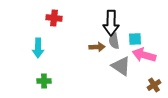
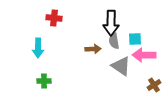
brown arrow: moved 4 px left, 2 px down
pink arrow: rotated 15 degrees counterclockwise
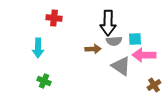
black arrow: moved 3 px left
gray semicircle: rotated 84 degrees counterclockwise
green cross: rotated 24 degrees clockwise
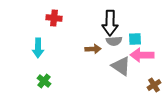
black arrow: moved 2 px right
pink arrow: moved 2 px left
green cross: rotated 16 degrees clockwise
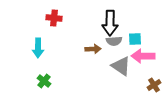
pink arrow: moved 1 px right, 1 px down
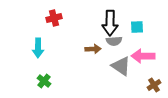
red cross: rotated 21 degrees counterclockwise
cyan square: moved 2 px right, 12 px up
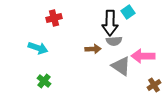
cyan square: moved 9 px left, 15 px up; rotated 32 degrees counterclockwise
cyan arrow: rotated 72 degrees counterclockwise
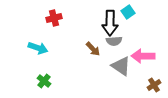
brown arrow: rotated 49 degrees clockwise
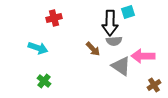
cyan square: rotated 16 degrees clockwise
